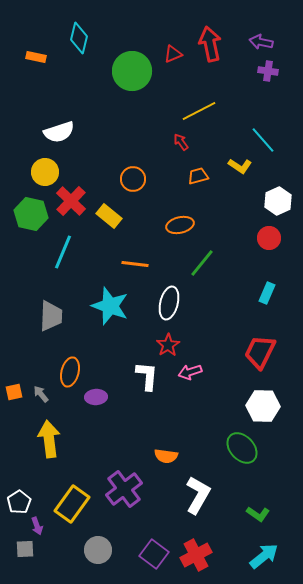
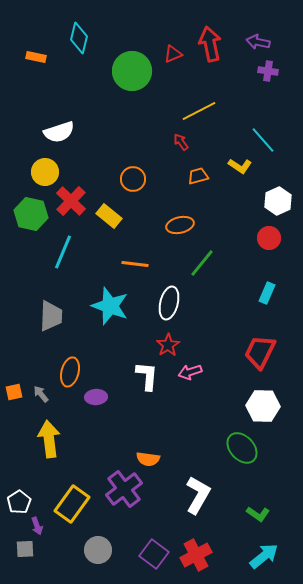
purple arrow at (261, 42): moved 3 px left
orange semicircle at (166, 456): moved 18 px left, 3 px down
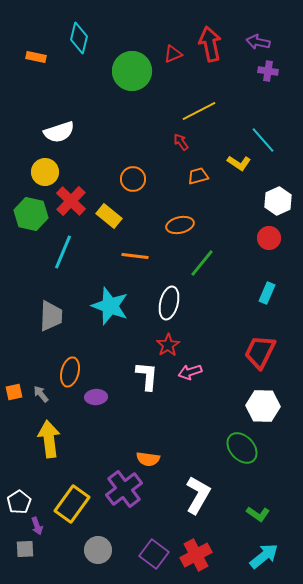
yellow L-shape at (240, 166): moved 1 px left, 3 px up
orange line at (135, 264): moved 8 px up
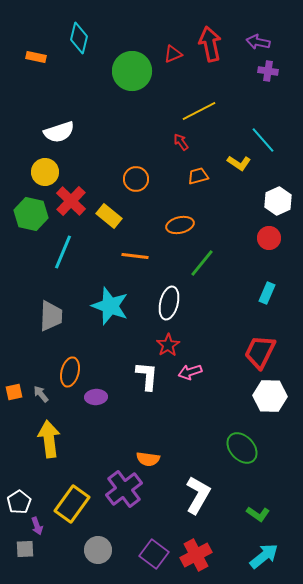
orange circle at (133, 179): moved 3 px right
white hexagon at (263, 406): moved 7 px right, 10 px up
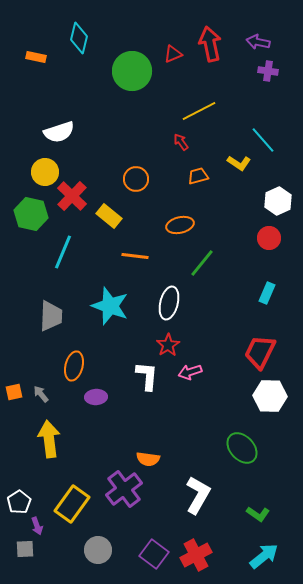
red cross at (71, 201): moved 1 px right, 5 px up
orange ellipse at (70, 372): moved 4 px right, 6 px up
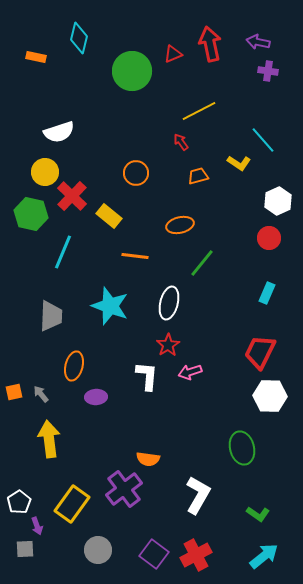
orange circle at (136, 179): moved 6 px up
green ellipse at (242, 448): rotated 28 degrees clockwise
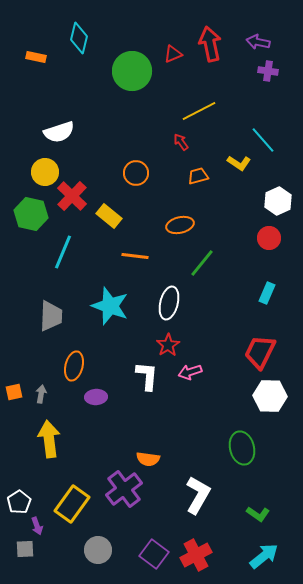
gray arrow at (41, 394): rotated 48 degrees clockwise
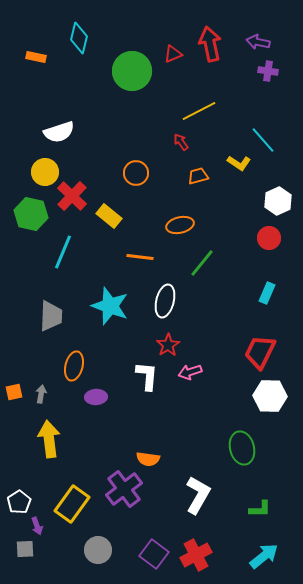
orange line at (135, 256): moved 5 px right, 1 px down
white ellipse at (169, 303): moved 4 px left, 2 px up
green L-shape at (258, 514): moved 2 px right, 5 px up; rotated 35 degrees counterclockwise
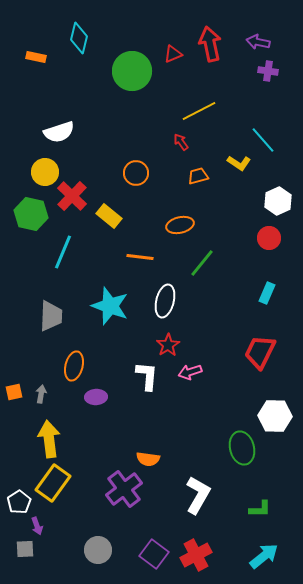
white hexagon at (270, 396): moved 5 px right, 20 px down
yellow rectangle at (72, 504): moved 19 px left, 21 px up
